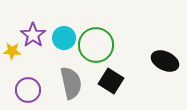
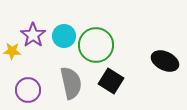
cyan circle: moved 2 px up
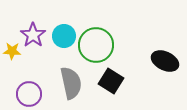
purple circle: moved 1 px right, 4 px down
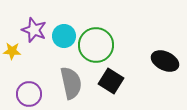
purple star: moved 1 px right, 5 px up; rotated 15 degrees counterclockwise
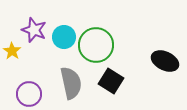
cyan circle: moved 1 px down
yellow star: rotated 30 degrees clockwise
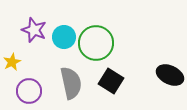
green circle: moved 2 px up
yellow star: moved 11 px down; rotated 12 degrees clockwise
black ellipse: moved 5 px right, 14 px down
purple circle: moved 3 px up
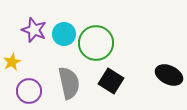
cyan circle: moved 3 px up
black ellipse: moved 1 px left
gray semicircle: moved 2 px left
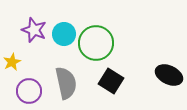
gray semicircle: moved 3 px left
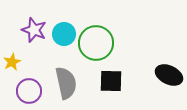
black square: rotated 30 degrees counterclockwise
